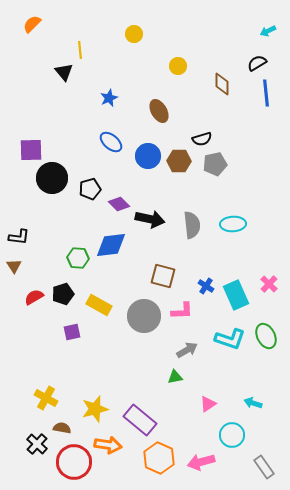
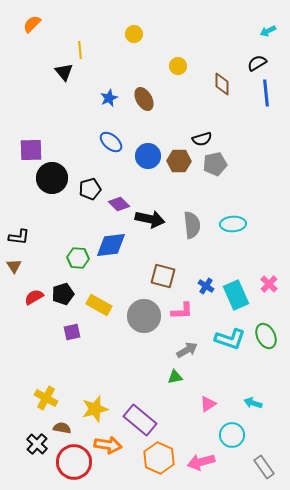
brown ellipse at (159, 111): moved 15 px left, 12 px up
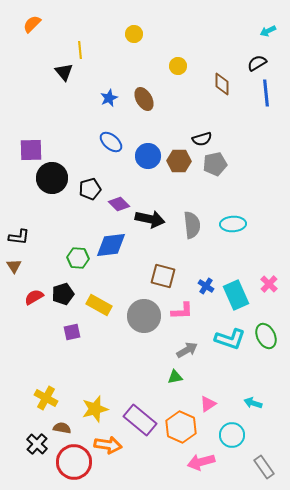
orange hexagon at (159, 458): moved 22 px right, 31 px up
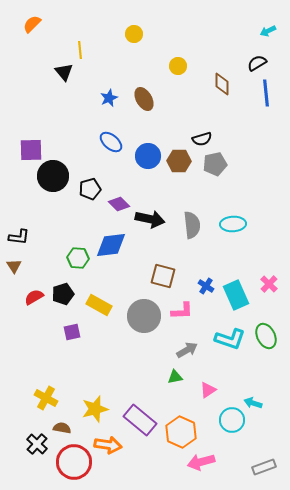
black circle at (52, 178): moved 1 px right, 2 px up
pink triangle at (208, 404): moved 14 px up
orange hexagon at (181, 427): moved 5 px down
cyan circle at (232, 435): moved 15 px up
gray rectangle at (264, 467): rotated 75 degrees counterclockwise
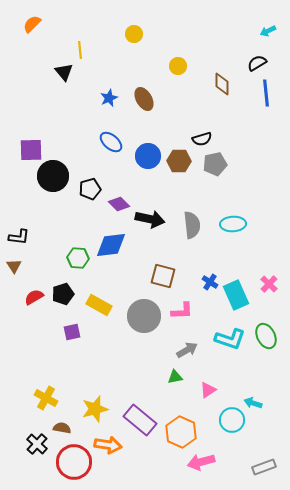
blue cross at (206, 286): moved 4 px right, 4 px up
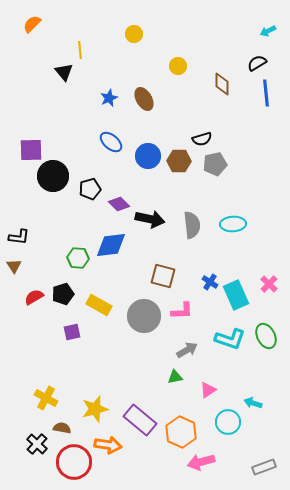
cyan circle at (232, 420): moved 4 px left, 2 px down
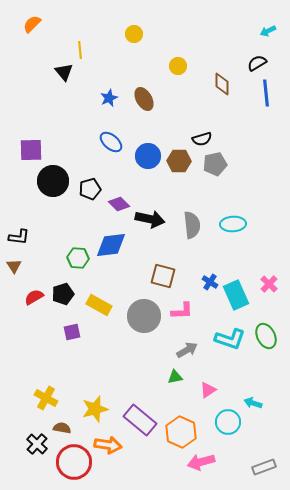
black circle at (53, 176): moved 5 px down
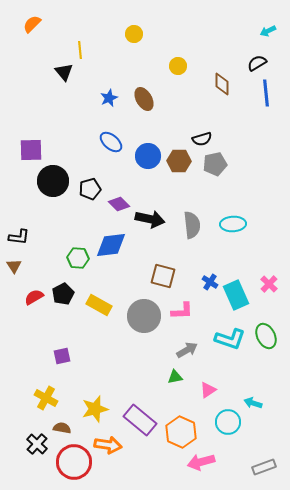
black pentagon at (63, 294): rotated 10 degrees counterclockwise
purple square at (72, 332): moved 10 px left, 24 px down
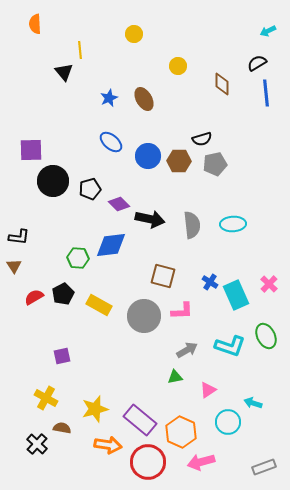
orange semicircle at (32, 24): moved 3 px right; rotated 48 degrees counterclockwise
cyan L-shape at (230, 339): moved 7 px down
red circle at (74, 462): moved 74 px right
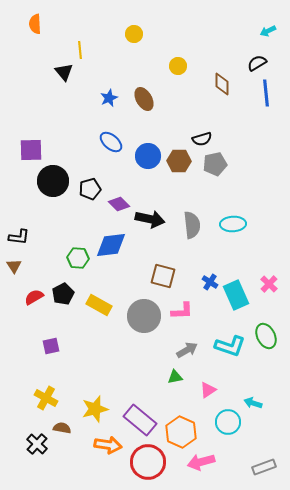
purple square at (62, 356): moved 11 px left, 10 px up
